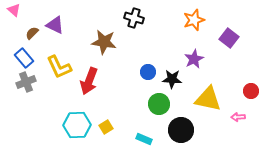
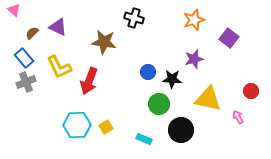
purple triangle: moved 3 px right, 2 px down
purple star: rotated 12 degrees clockwise
pink arrow: rotated 64 degrees clockwise
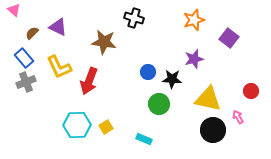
black circle: moved 32 px right
